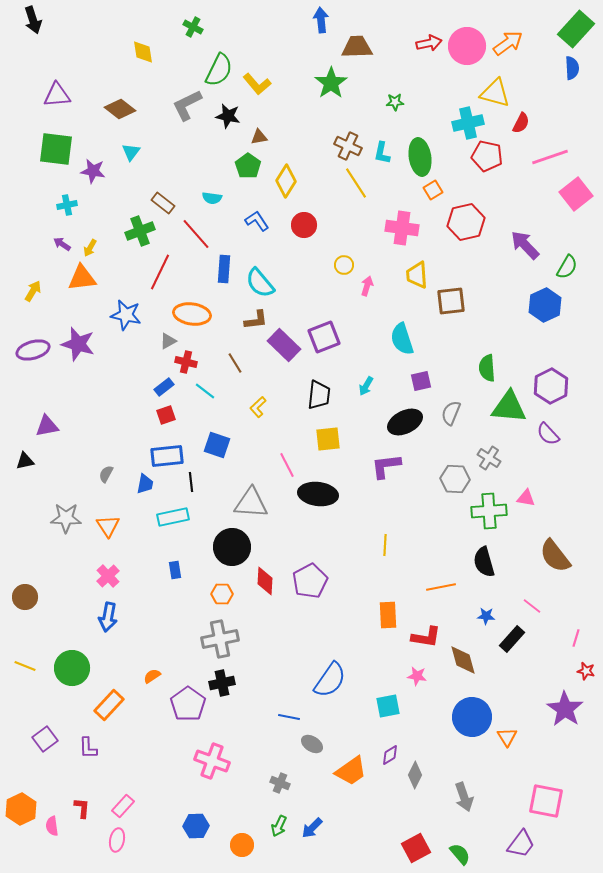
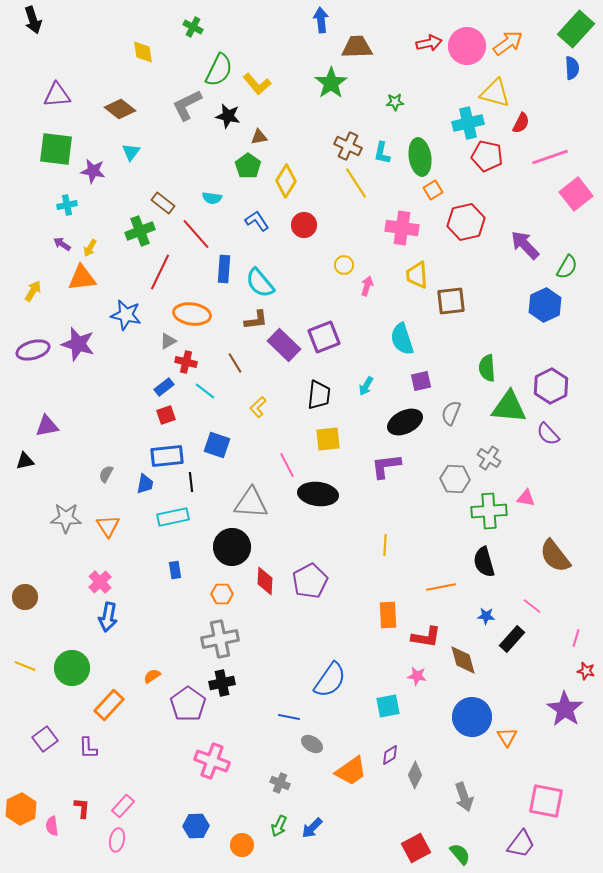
pink cross at (108, 576): moved 8 px left, 6 px down
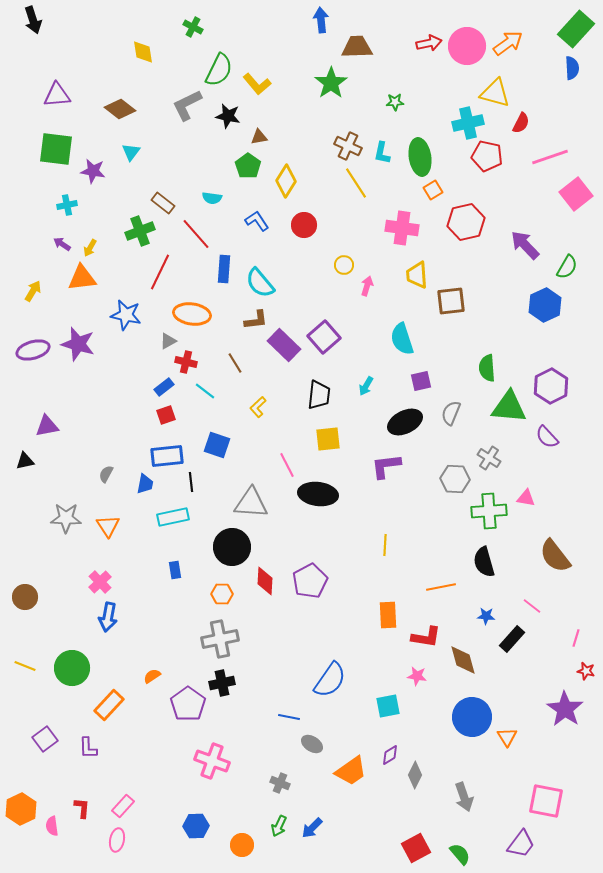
purple square at (324, 337): rotated 20 degrees counterclockwise
purple semicircle at (548, 434): moved 1 px left, 3 px down
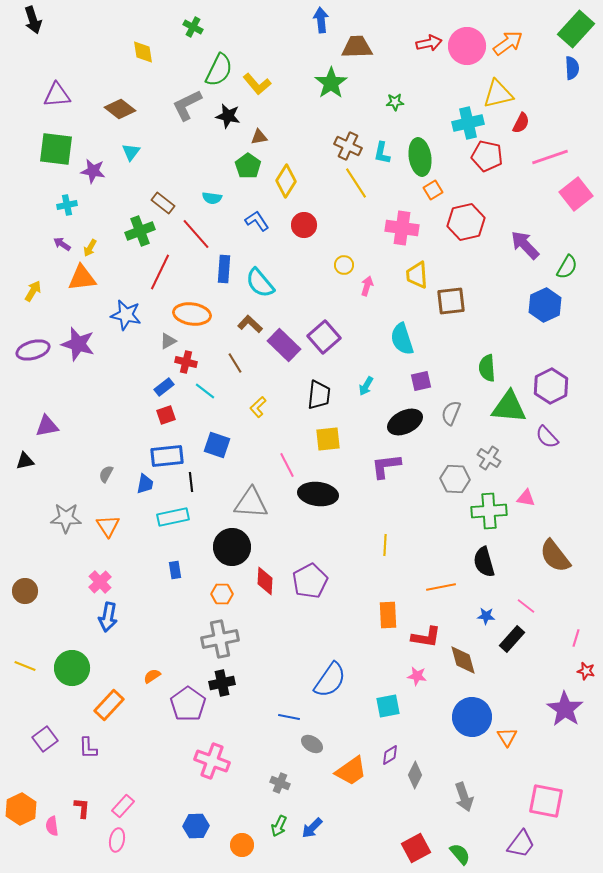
yellow triangle at (495, 93): moved 3 px right, 1 px down; rotated 28 degrees counterclockwise
brown L-shape at (256, 320): moved 6 px left, 4 px down; rotated 130 degrees counterclockwise
brown circle at (25, 597): moved 6 px up
pink line at (532, 606): moved 6 px left
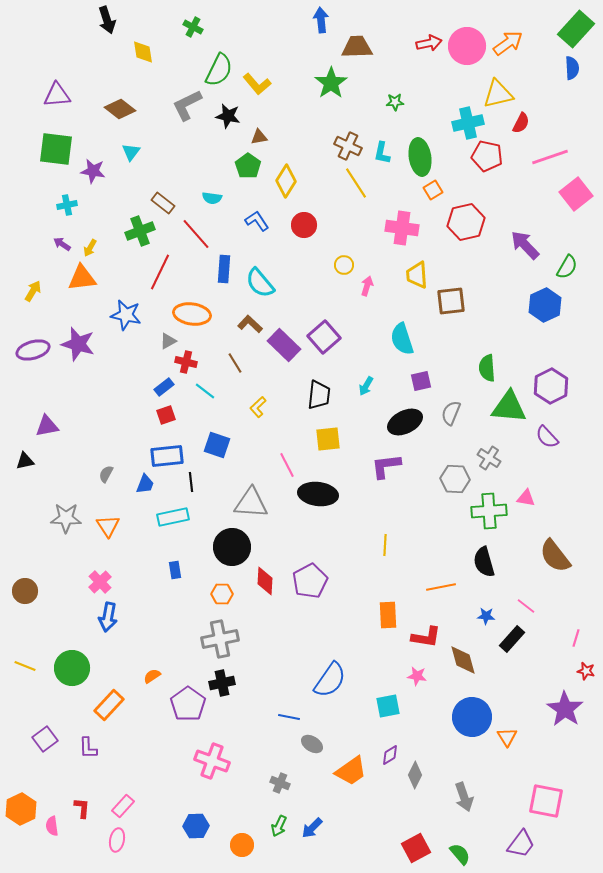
black arrow at (33, 20): moved 74 px right
blue trapezoid at (145, 484): rotated 10 degrees clockwise
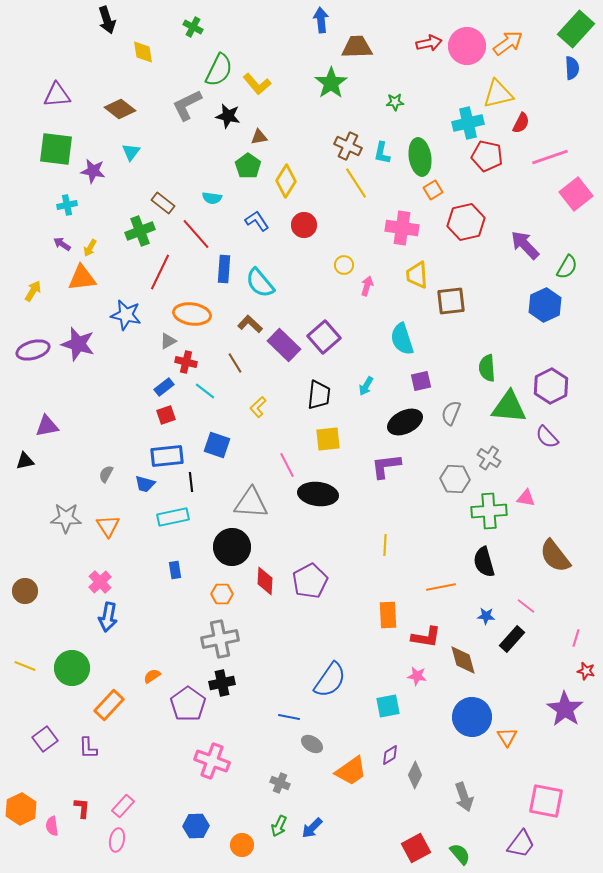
blue trapezoid at (145, 484): rotated 85 degrees clockwise
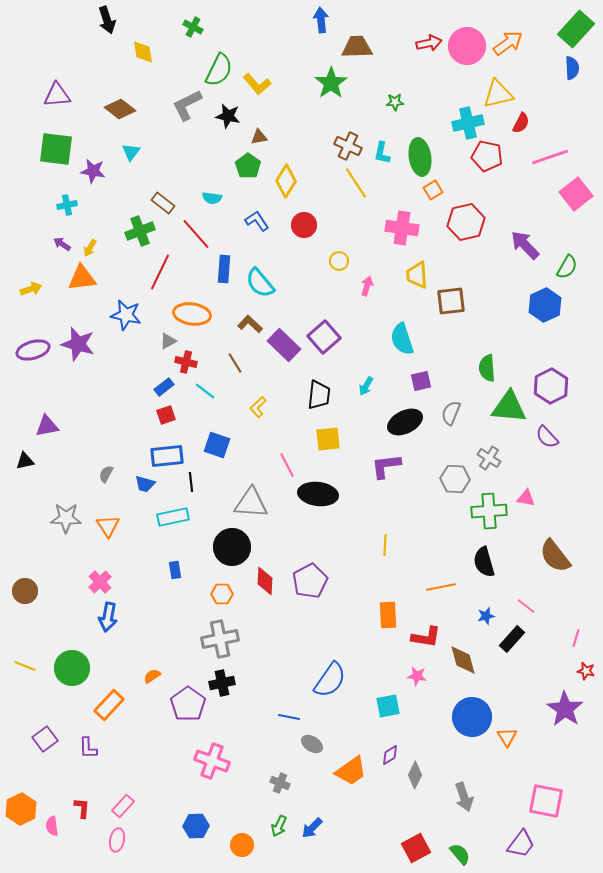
yellow circle at (344, 265): moved 5 px left, 4 px up
yellow arrow at (33, 291): moved 2 px left, 2 px up; rotated 40 degrees clockwise
blue star at (486, 616): rotated 18 degrees counterclockwise
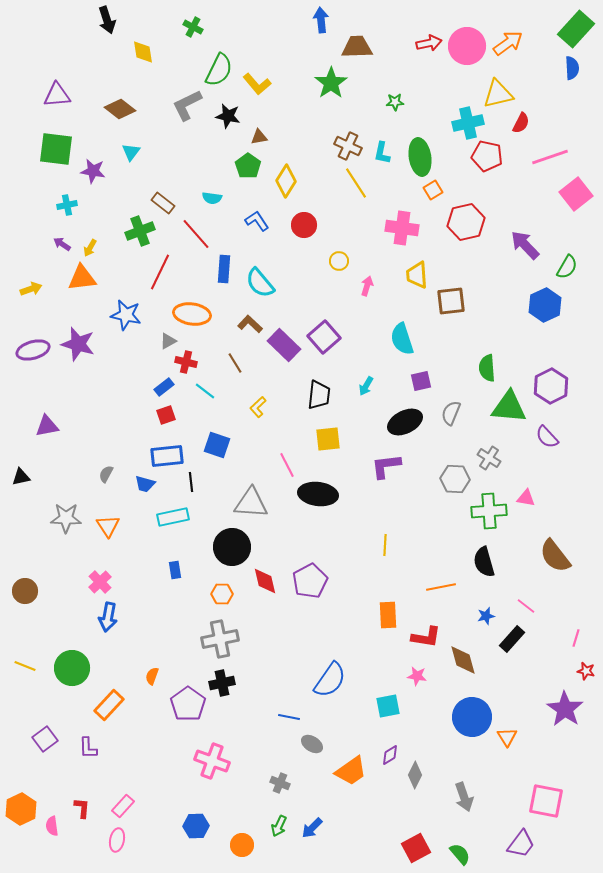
black triangle at (25, 461): moved 4 px left, 16 px down
red diamond at (265, 581): rotated 16 degrees counterclockwise
orange semicircle at (152, 676): rotated 36 degrees counterclockwise
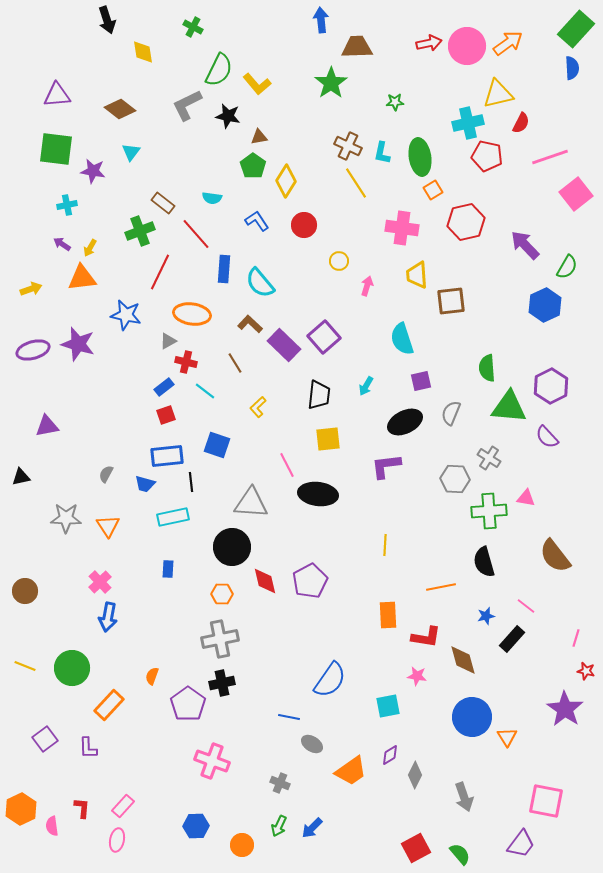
green pentagon at (248, 166): moved 5 px right
blue rectangle at (175, 570): moved 7 px left, 1 px up; rotated 12 degrees clockwise
